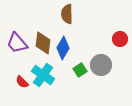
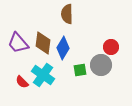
red circle: moved 9 px left, 8 px down
purple trapezoid: moved 1 px right
green square: rotated 24 degrees clockwise
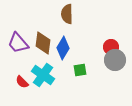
gray circle: moved 14 px right, 5 px up
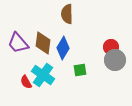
red semicircle: moved 4 px right; rotated 16 degrees clockwise
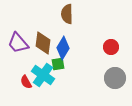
gray circle: moved 18 px down
green square: moved 22 px left, 6 px up
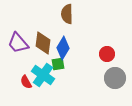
red circle: moved 4 px left, 7 px down
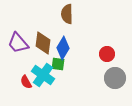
green square: rotated 16 degrees clockwise
